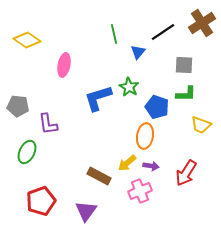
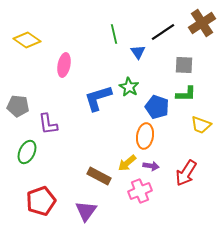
blue triangle: rotated 14 degrees counterclockwise
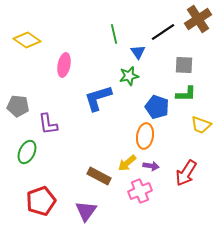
brown cross: moved 4 px left, 4 px up
green star: moved 11 px up; rotated 30 degrees clockwise
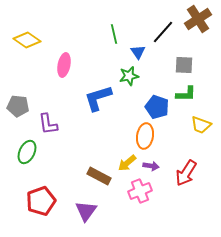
black line: rotated 15 degrees counterclockwise
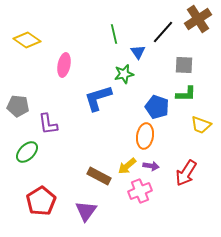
green star: moved 5 px left, 2 px up
green ellipse: rotated 20 degrees clockwise
yellow arrow: moved 3 px down
red pentagon: rotated 12 degrees counterclockwise
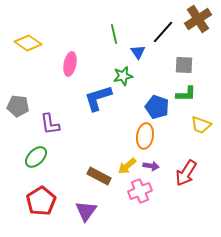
yellow diamond: moved 1 px right, 3 px down
pink ellipse: moved 6 px right, 1 px up
green star: moved 1 px left, 2 px down
purple L-shape: moved 2 px right
green ellipse: moved 9 px right, 5 px down
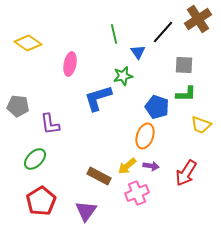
orange ellipse: rotated 10 degrees clockwise
green ellipse: moved 1 px left, 2 px down
pink cross: moved 3 px left, 2 px down
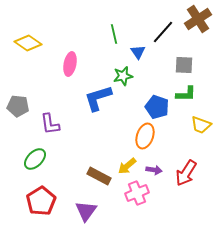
purple arrow: moved 3 px right, 4 px down
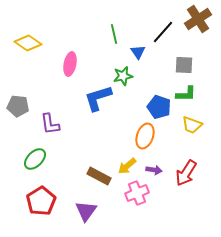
blue pentagon: moved 2 px right
yellow trapezoid: moved 9 px left
